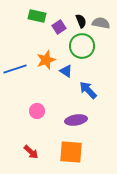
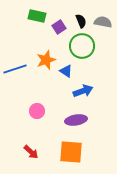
gray semicircle: moved 2 px right, 1 px up
blue arrow: moved 5 px left, 1 px down; rotated 114 degrees clockwise
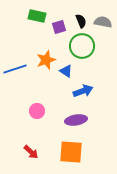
purple square: rotated 16 degrees clockwise
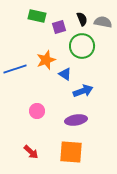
black semicircle: moved 1 px right, 2 px up
blue triangle: moved 1 px left, 3 px down
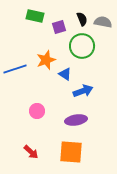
green rectangle: moved 2 px left
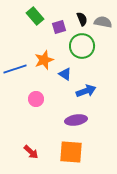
green rectangle: rotated 36 degrees clockwise
orange star: moved 2 px left
blue arrow: moved 3 px right
pink circle: moved 1 px left, 12 px up
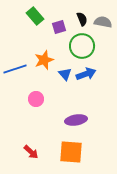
blue triangle: rotated 16 degrees clockwise
blue arrow: moved 17 px up
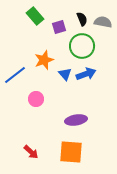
blue line: moved 6 px down; rotated 20 degrees counterclockwise
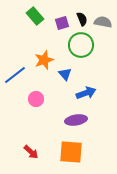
purple square: moved 3 px right, 4 px up
green circle: moved 1 px left, 1 px up
blue arrow: moved 19 px down
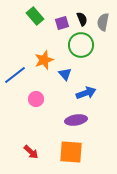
gray semicircle: rotated 90 degrees counterclockwise
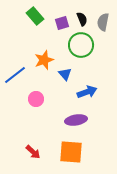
blue arrow: moved 1 px right, 1 px up
red arrow: moved 2 px right
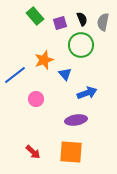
purple square: moved 2 px left
blue arrow: moved 1 px down
